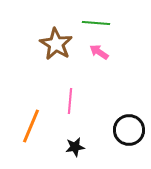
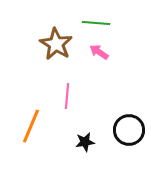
pink line: moved 3 px left, 5 px up
black star: moved 10 px right, 5 px up
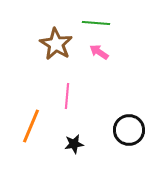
black star: moved 11 px left, 2 px down
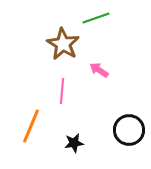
green line: moved 5 px up; rotated 24 degrees counterclockwise
brown star: moved 7 px right
pink arrow: moved 18 px down
pink line: moved 5 px left, 5 px up
black star: moved 1 px up
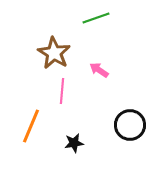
brown star: moved 9 px left, 9 px down
black circle: moved 1 px right, 5 px up
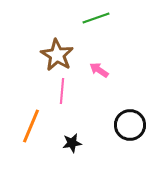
brown star: moved 3 px right, 2 px down
black star: moved 2 px left
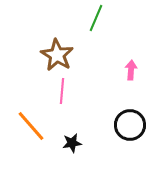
green line: rotated 48 degrees counterclockwise
pink arrow: moved 32 px right; rotated 60 degrees clockwise
orange line: rotated 64 degrees counterclockwise
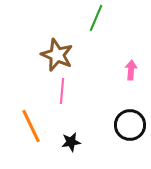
brown star: rotated 8 degrees counterclockwise
orange line: rotated 16 degrees clockwise
black star: moved 1 px left, 1 px up
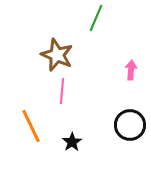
black star: moved 1 px right; rotated 24 degrees counterclockwise
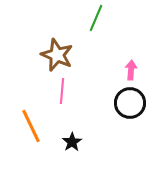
black circle: moved 22 px up
